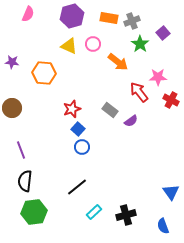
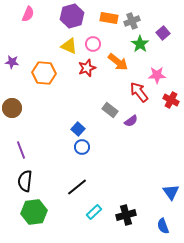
pink star: moved 1 px left, 2 px up
red star: moved 15 px right, 41 px up
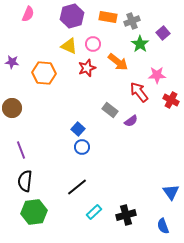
orange rectangle: moved 1 px left, 1 px up
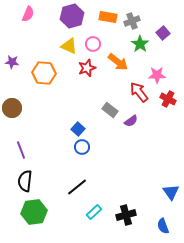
red cross: moved 3 px left, 1 px up
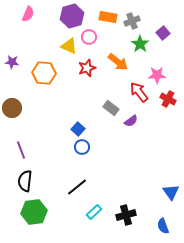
pink circle: moved 4 px left, 7 px up
gray rectangle: moved 1 px right, 2 px up
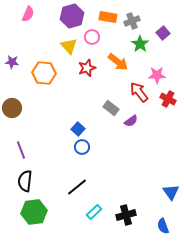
pink circle: moved 3 px right
yellow triangle: rotated 24 degrees clockwise
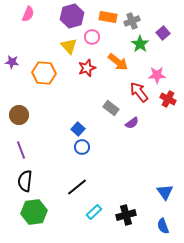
brown circle: moved 7 px right, 7 px down
purple semicircle: moved 1 px right, 2 px down
blue triangle: moved 6 px left
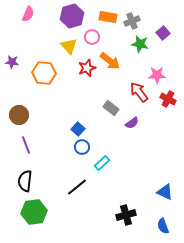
green star: rotated 24 degrees counterclockwise
orange arrow: moved 8 px left, 1 px up
purple line: moved 5 px right, 5 px up
blue triangle: rotated 30 degrees counterclockwise
cyan rectangle: moved 8 px right, 49 px up
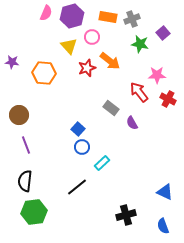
pink semicircle: moved 18 px right, 1 px up
gray cross: moved 2 px up
purple semicircle: rotated 96 degrees clockwise
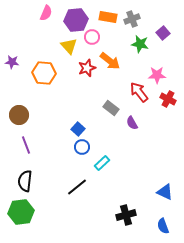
purple hexagon: moved 4 px right, 4 px down; rotated 10 degrees clockwise
green hexagon: moved 13 px left
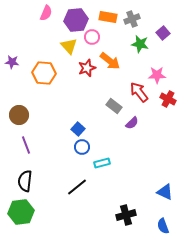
gray rectangle: moved 3 px right, 2 px up
purple semicircle: rotated 104 degrees counterclockwise
cyan rectangle: rotated 28 degrees clockwise
